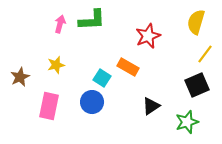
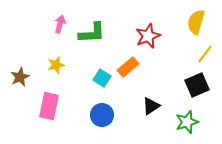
green L-shape: moved 13 px down
orange rectangle: rotated 70 degrees counterclockwise
blue circle: moved 10 px right, 13 px down
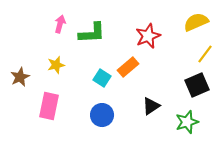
yellow semicircle: rotated 50 degrees clockwise
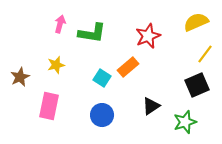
green L-shape: rotated 12 degrees clockwise
green star: moved 2 px left
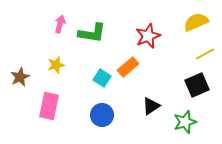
yellow line: rotated 24 degrees clockwise
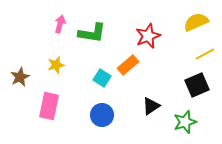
orange rectangle: moved 2 px up
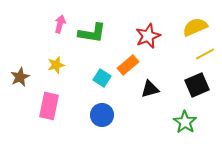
yellow semicircle: moved 1 px left, 5 px down
black triangle: moved 1 px left, 17 px up; rotated 18 degrees clockwise
green star: rotated 20 degrees counterclockwise
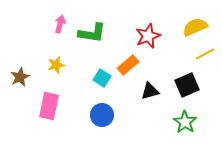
black square: moved 10 px left
black triangle: moved 2 px down
